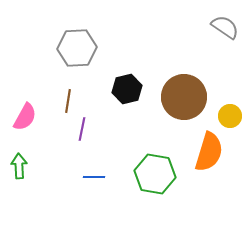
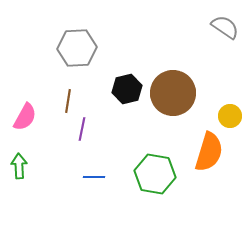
brown circle: moved 11 px left, 4 px up
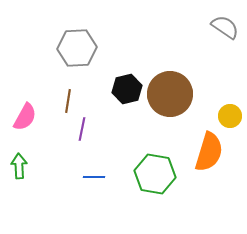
brown circle: moved 3 px left, 1 px down
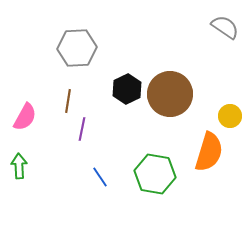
black hexagon: rotated 12 degrees counterclockwise
blue line: moved 6 px right; rotated 55 degrees clockwise
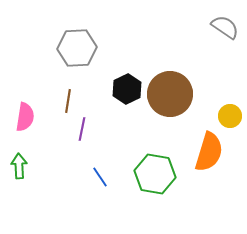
pink semicircle: rotated 20 degrees counterclockwise
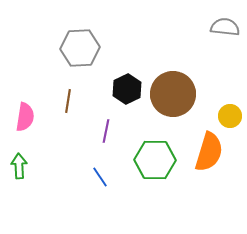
gray semicircle: rotated 28 degrees counterclockwise
gray hexagon: moved 3 px right
brown circle: moved 3 px right
purple line: moved 24 px right, 2 px down
green hexagon: moved 14 px up; rotated 9 degrees counterclockwise
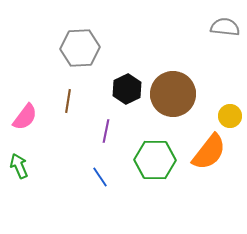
pink semicircle: rotated 28 degrees clockwise
orange semicircle: rotated 21 degrees clockwise
green arrow: rotated 20 degrees counterclockwise
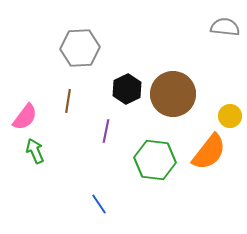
green hexagon: rotated 6 degrees clockwise
green arrow: moved 16 px right, 15 px up
blue line: moved 1 px left, 27 px down
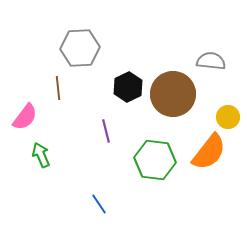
gray semicircle: moved 14 px left, 34 px down
black hexagon: moved 1 px right, 2 px up
brown line: moved 10 px left, 13 px up; rotated 15 degrees counterclockwise
yellow circle: moved 2 px left, 1 px down
purple line: rotated 25 degrees counterclockwise
green arrow: moved 6 px right, 4 px down
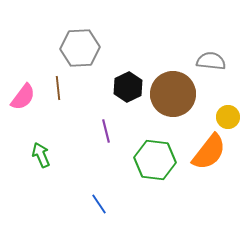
pink semicircle: moved 2 px left, 20 px up
